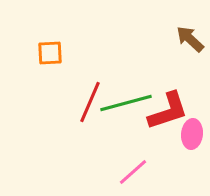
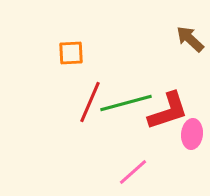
orange square: moved 21 px right
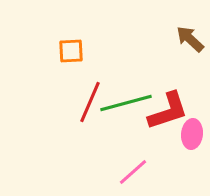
orange square: moved 2 px up
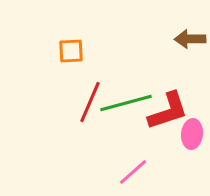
brown arrow: rotated 44 degrees counterclockwise
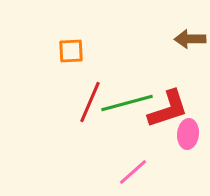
green line: moved 1 px right
red L-shape: moved 2 px up
pink ellipse: moved 4 px left
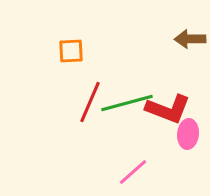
red L-shape: rotated 39 degrees clockwise
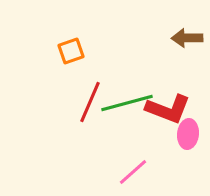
brown arrow: moved 3 px left, 1 px up
orange square: rotated 16 degrees counterclockwise
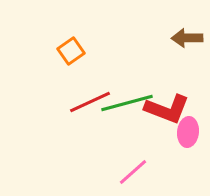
orange square: rotated 16 degrees counterclockwise
red line: rotated 42 degrees clockwise
red L-shape: moved 1 px left
pink ellipse: moved 2 px up
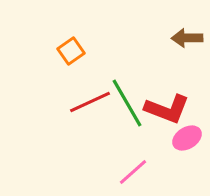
green line: rotated 75 degrees clockwise
pink ellipse: moved 1 px left, 6 px down; rotated 52 degrees clockwise
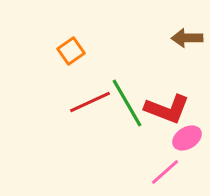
pink line: moved 32 px right
